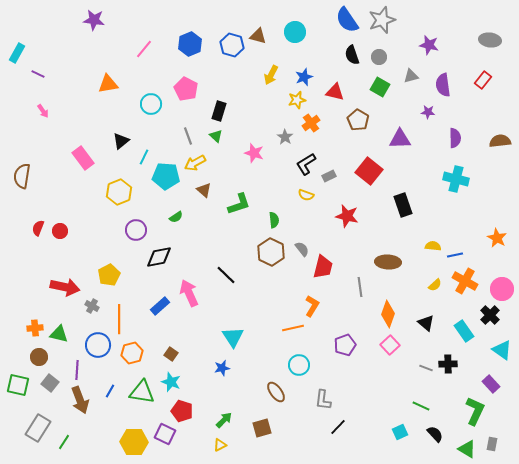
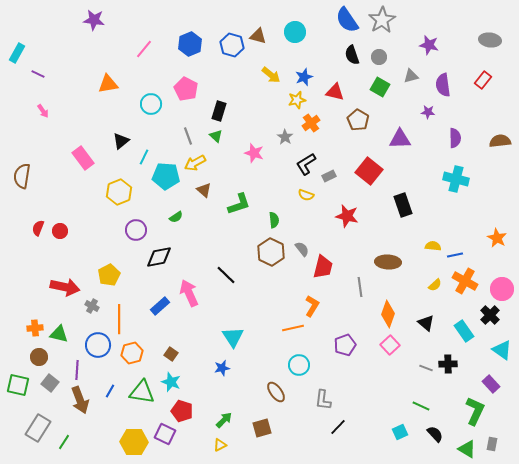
gray star at (382, 20): rotated 12 degrees counterclockwise
yellow arrow at (271, 75): rotated 78 degrees counterclockwise
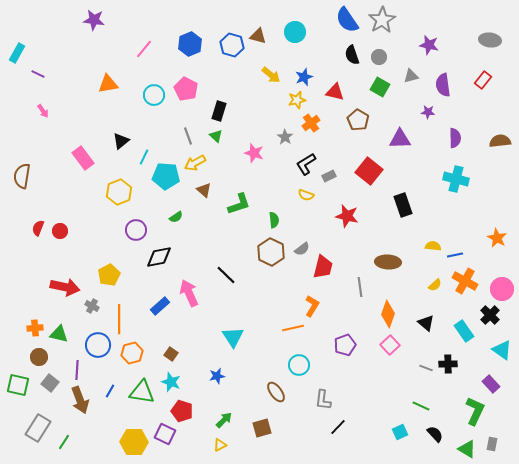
cyan circle at (151, 104): moved 3 px right, 9 px up
gray semicircle at (302, 249): rotated 91 degrees clockwise
blue star at (222, 368): moved 5 px left, 8 px down
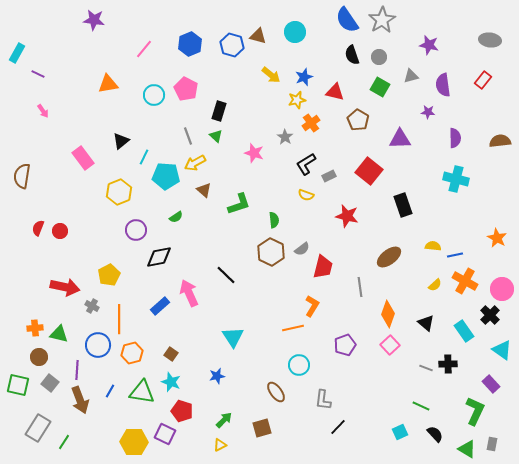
brown ellipse at (388, 262): moved 1 px right, 5 px up; rotated 40 degrees counterclockwise
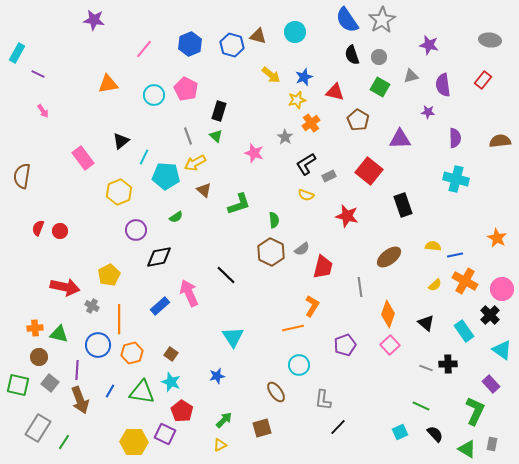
red pentagon at (182, 411): rotated 15 degrees clockwise
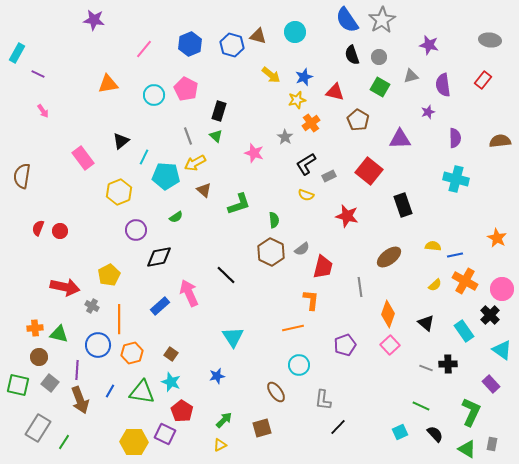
purple star at (428, 112): rotated 24 degrees counterclockwise
orange L-shape at (312, 306): moved 1 px left, 6 px up; rotated 25 degrees counterclockwise
green L-shape at (475, 411): moved 4 px left, 1 px down
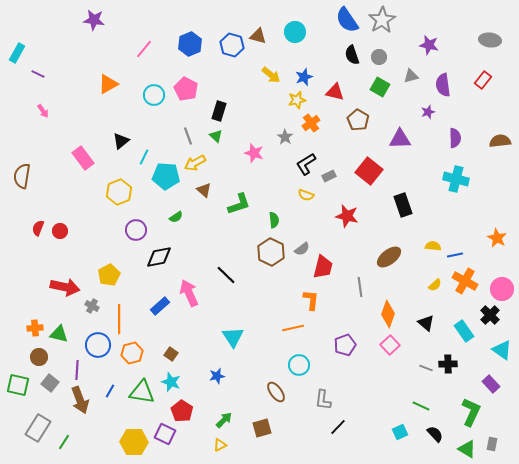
orange triangle at (108, 84): rotated 20 degrees counterclockwise
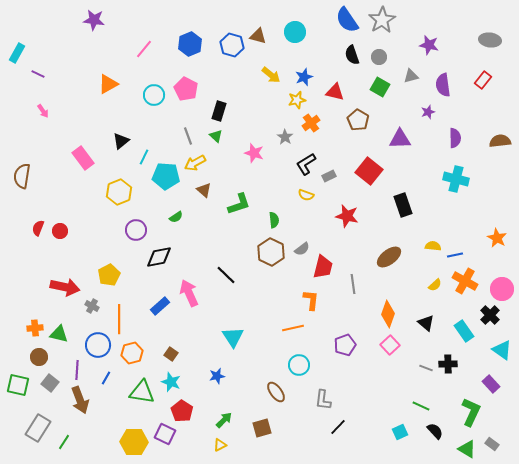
gray line at (360, 287): moved 7 px left, 3 px up
blue line at (110, 391): moved 4 px left, 13 px up
black semicircle at (435, 434): moved 3 px up
gray rectangle at (492, 444): rotated 64 degrees counterclockwise
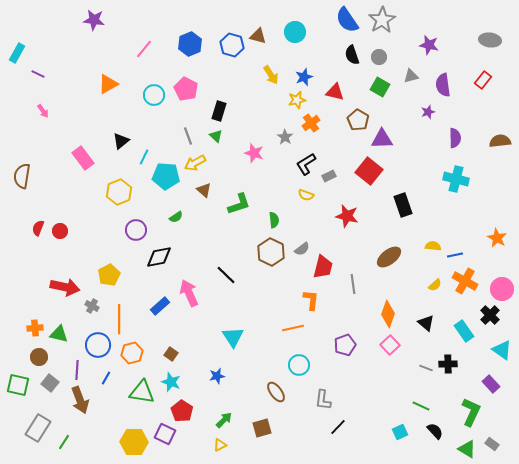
yellow arrow at (271, 75): rotated 18 degrees clockwise
purple triangle at (400, 139): moved 18 px left
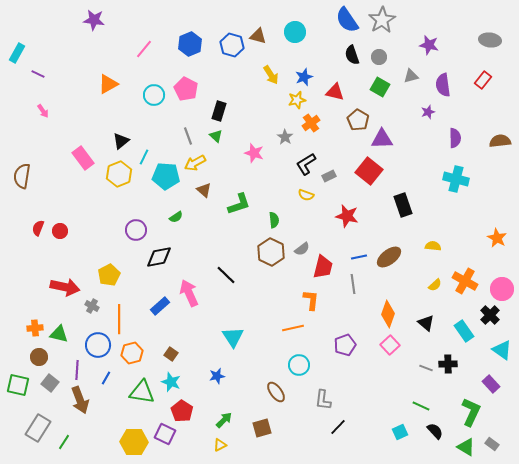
yellow hexagon at (119, 192): moved 18 px up
blue line at (455, 255): moved 96 px left, 2 px down
green triangle at (467, 449): moved 1 px left, 2 px up
